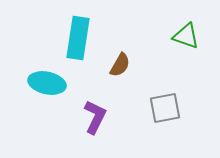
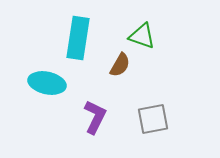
green triangle: moved 44 px left
gray square: moved 12 px left, 11 px down
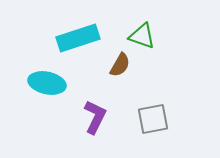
cyan rectangle: rotated 63 degrees clockwise
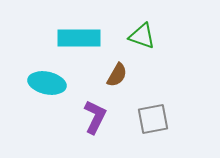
cyan rectangle: moved 1 px right; rotated 18 degrees clockwise
brown semicircle: moved 3 px left, 10 px down
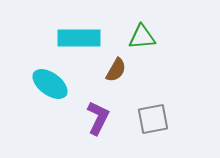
green triangle: moved 1 px down; rotated 24 degrees counterclockwise
brown semicircle: moved 1 px left, 5 px up
cyan ellipse: moved 3 px right, 1 px down; rotated 24 degrees clockwise
purple L-shape: moved 3 px right, 1 px down
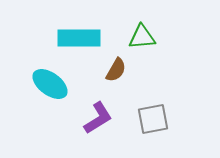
purple L-shape: rotated 32 degrees clockwise
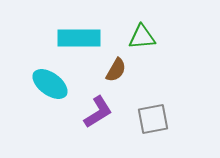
purple L-shape: moved 6 px up
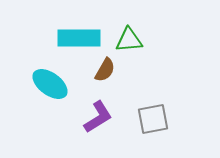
green triangle: moved 13 px left, 3 px down
brown semicircle: moved 11 px left
purple L-shape: moved 5 px down
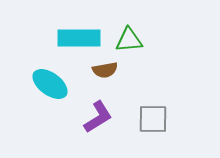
brown semicircle: rotated 50 degrees clockwise
gray square: rotated 12 degrees clockwise
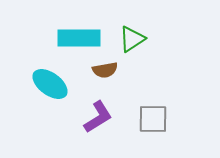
green triangle: moved 3 px right, 1 px up; rotated 28 degrees counterclockwise
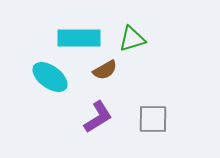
green triangle: rotated 16 degrees clockwise
brown semicircle: rotated 20 degrees counterclockwise
cyan ellipse: moved 7 px up
